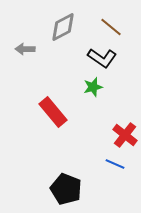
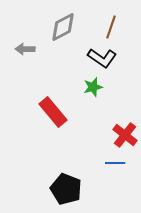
brown line: rotated 70 degrees clockwise
blue line: moved 1 px up; rotated 24 degrees counterclockwise
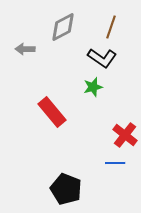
red rectangle: moved 1 px left
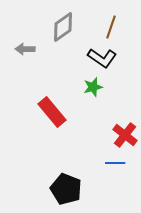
gray diamond: rotated 8 degrees counterclockwise
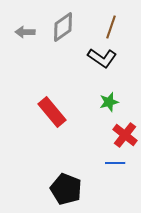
gray arrow: moved 17 px up
green star: moved 16 px right, 15 px down
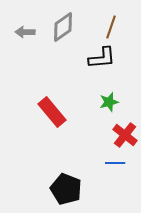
black L-shape: rotated 40 degrees counterclockwise
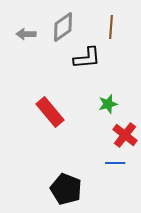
brown line: rotated 15 degrees counterclockwise
gray arrow: moved 1 px right, 2 px down
black L-shape: moved 15 px left
green star: moved 1 px left, 2 px down
red rectangle: moved 2 px left
